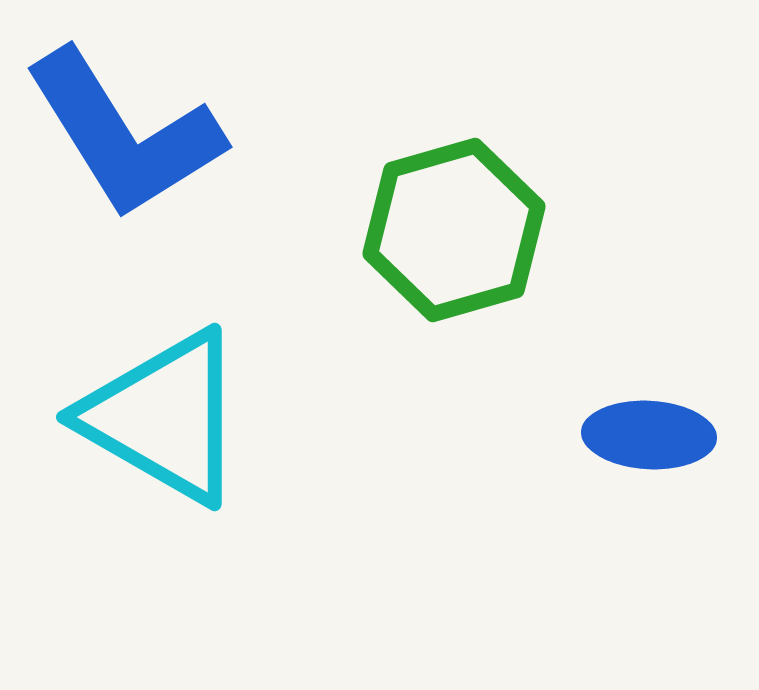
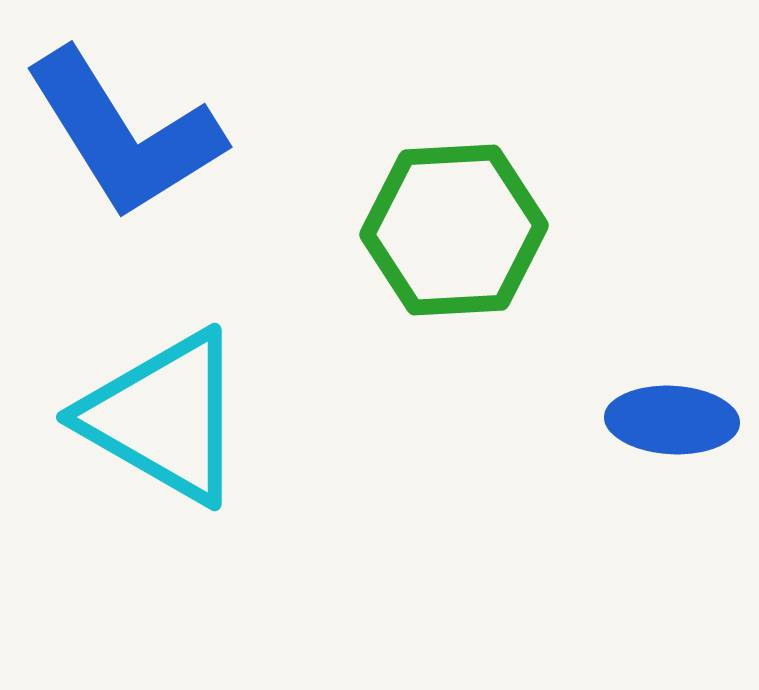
green hexagon: rotated 13 degrees clockwise
blue ellipse: moved 23 px right, 15 px up
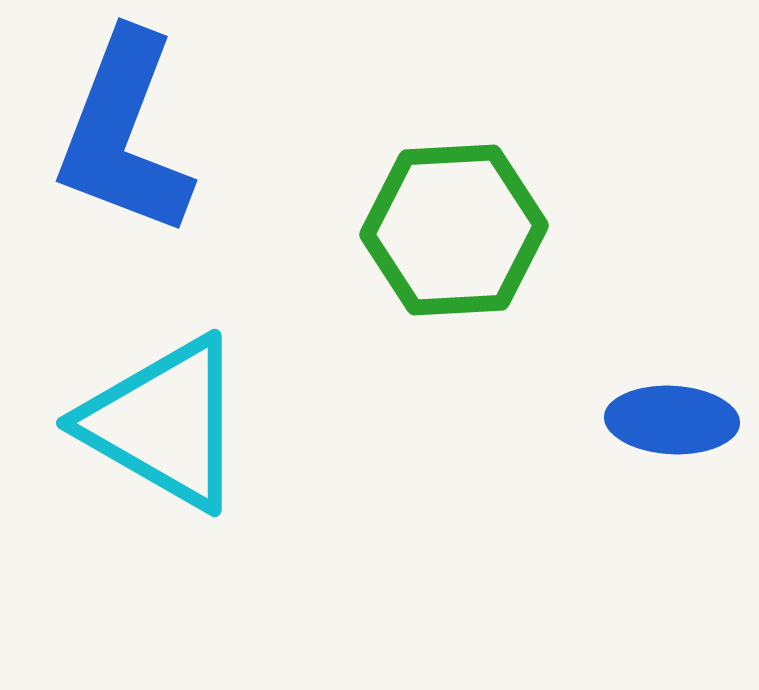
blue L-shape: rotated 53 degrees clockwise
cyan triangle: moved 6 px down
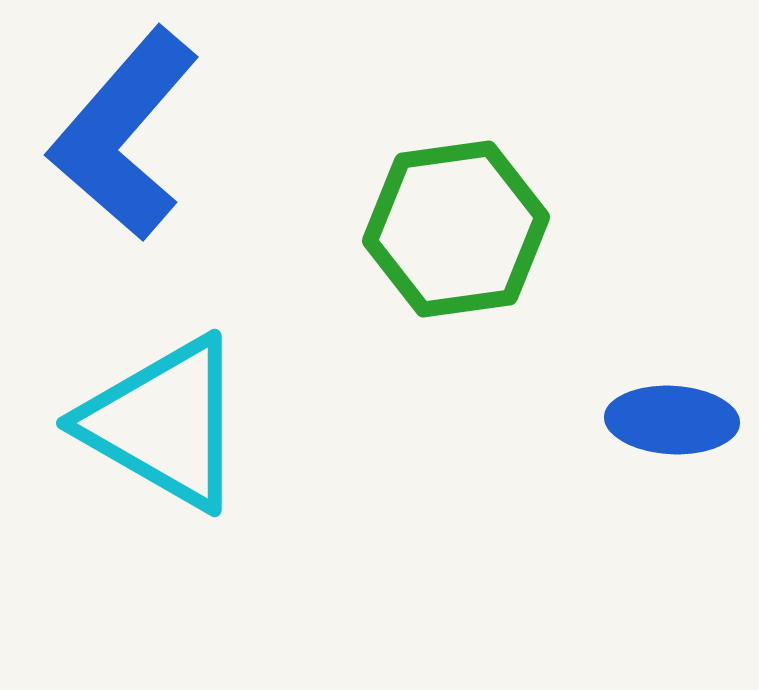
blue L-shape: rotated 20 degrees clockwise
green hexagon: moved 2 px right, 1 px up; rotated 5 degrees counterclockwise
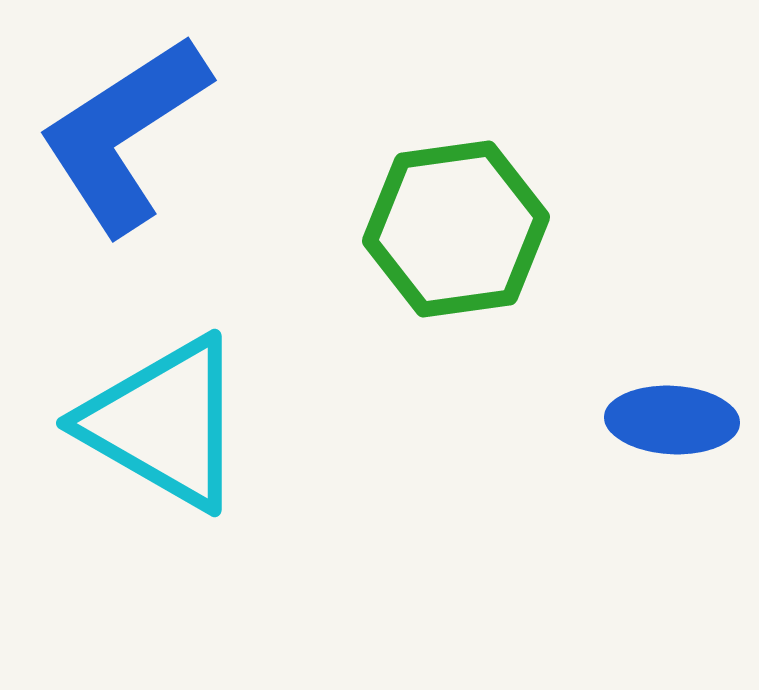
blue L-shape: rotated 16 degrees clockwise
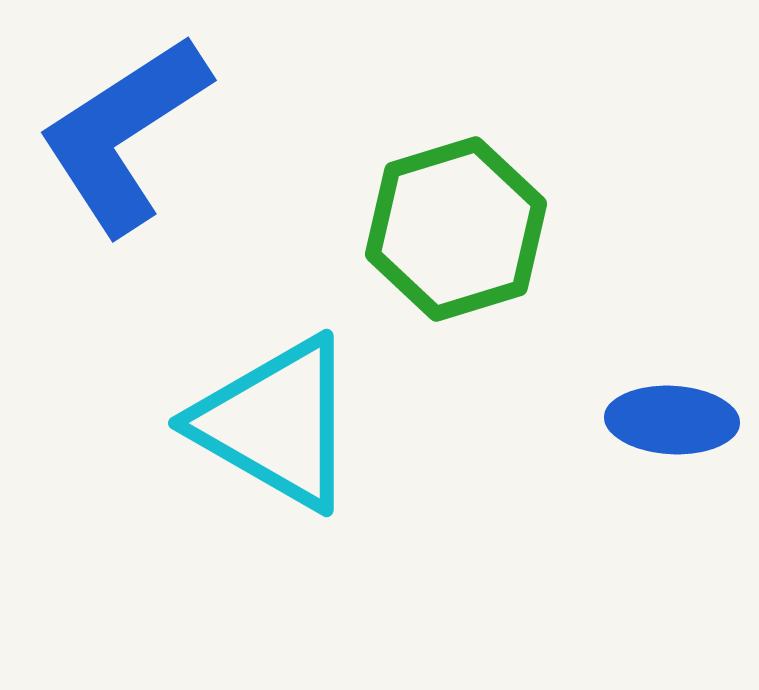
green hexagon: rotated 9 degrees counterclockwise
cyan triangle: moved 112 px right
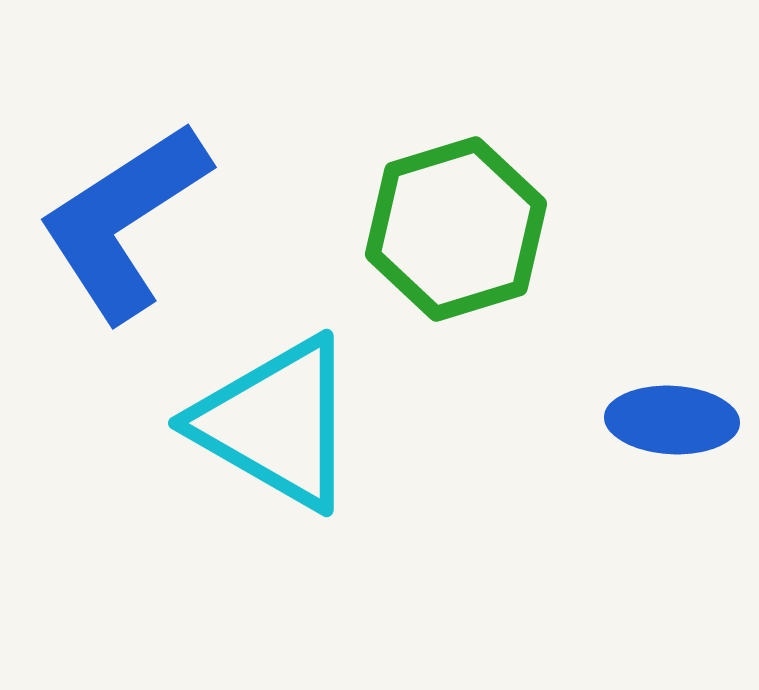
blue L-shape: moved 87 px down
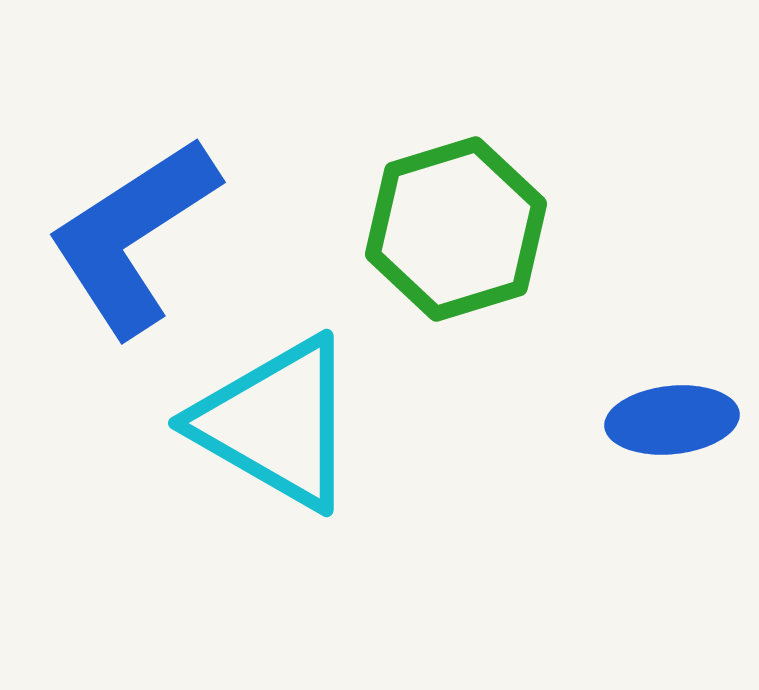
blue L-shape: moved 9 px right, 15 px down
blue ellipse: rotated 9 degrees counterclockwise
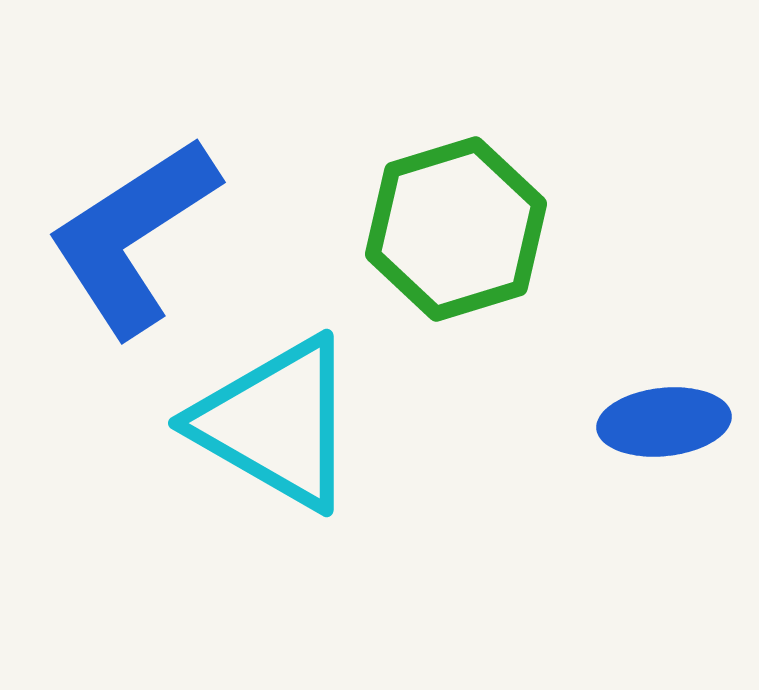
blue ellipse: moved 8 px left, 2 px down
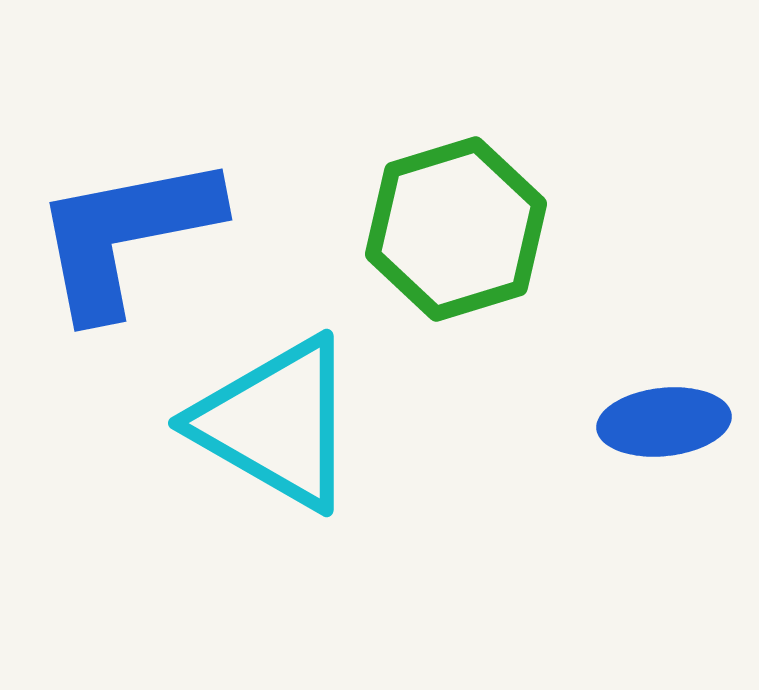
blue L-shape: moved 7 px left, 1 px up; rotated 22 degrees clockwise
